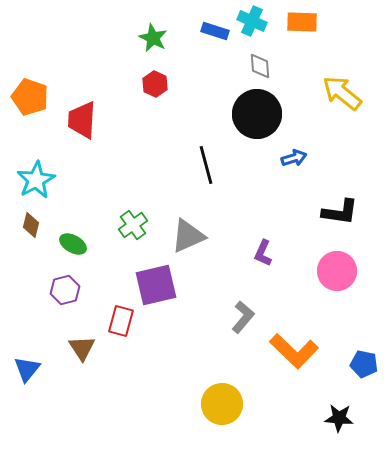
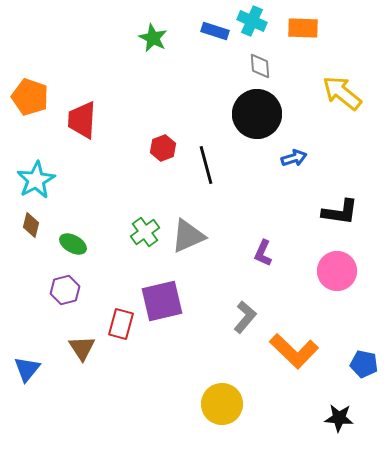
orange rectangle: moved 1 px right, 6 px down
red hexagon: moved 8 px right, 64 px down; rotated 15 degrees clockwise
green cross: moved 12 px right, 7 px down
purple square: moved 6 px right, 16 px down
gray L-shape: moved 2 px right
red rectangle: moved 3 px down
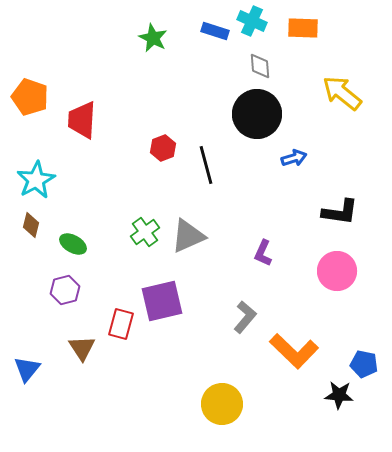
black star: moved 23 px up
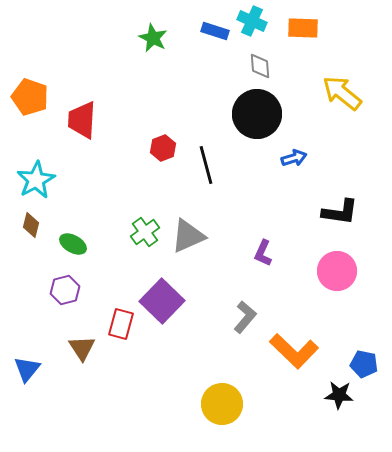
purple square: rotated 33 degrees counterclockwise
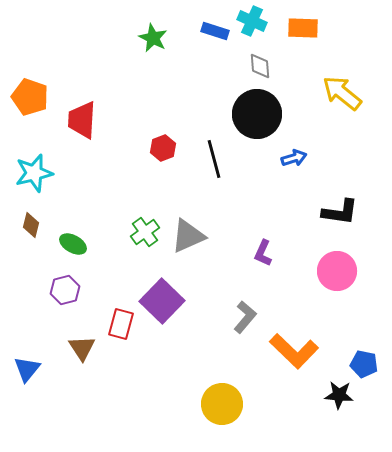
black line: moved 8 px right, 6 px up
cyan star: moved 2 px left, 7 px up; rotated 15 degrees clockwise
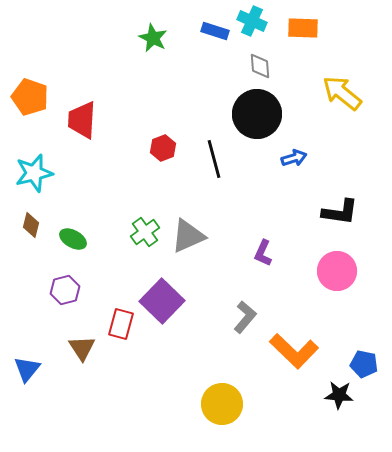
green ellipse: moved 5 px up
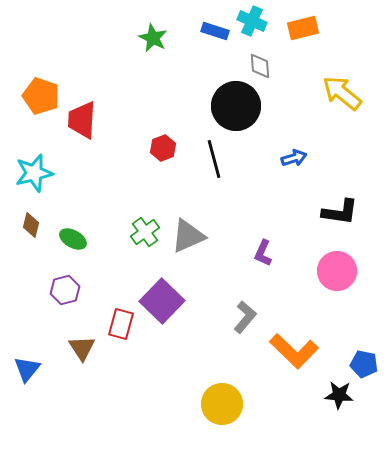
orange rectangle: rotated 16 degrees counterclockwise
orange pentagon: moved 11 px right, 1 px up
black circle: moved 21 px left, 8 px up
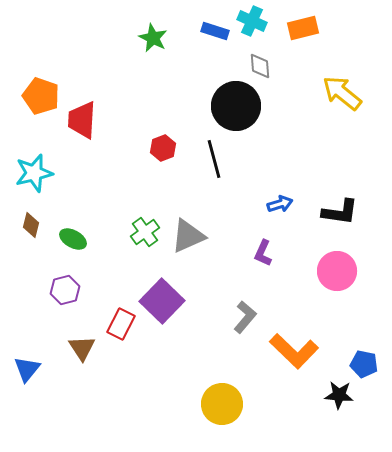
blue arrow: moved 14 px left, 46 px down
red rectangle: rotated 12 degrees clockwise
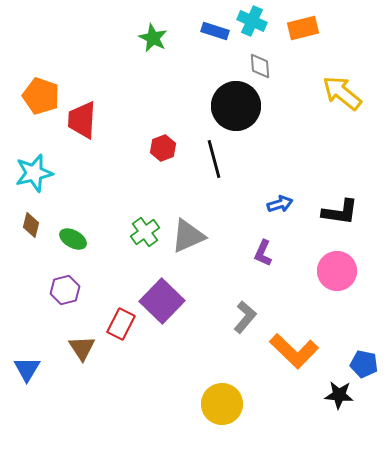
blue triangle: rotated 8 degrees counterclockwise
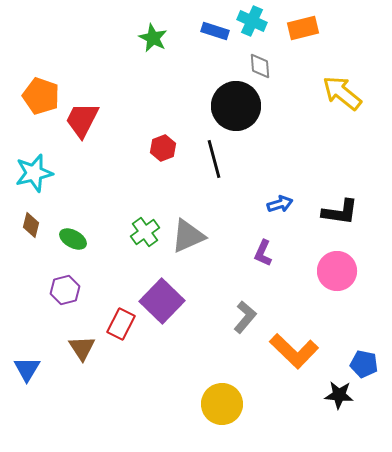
red trapezoid: rotated 24 degrees clockwise
